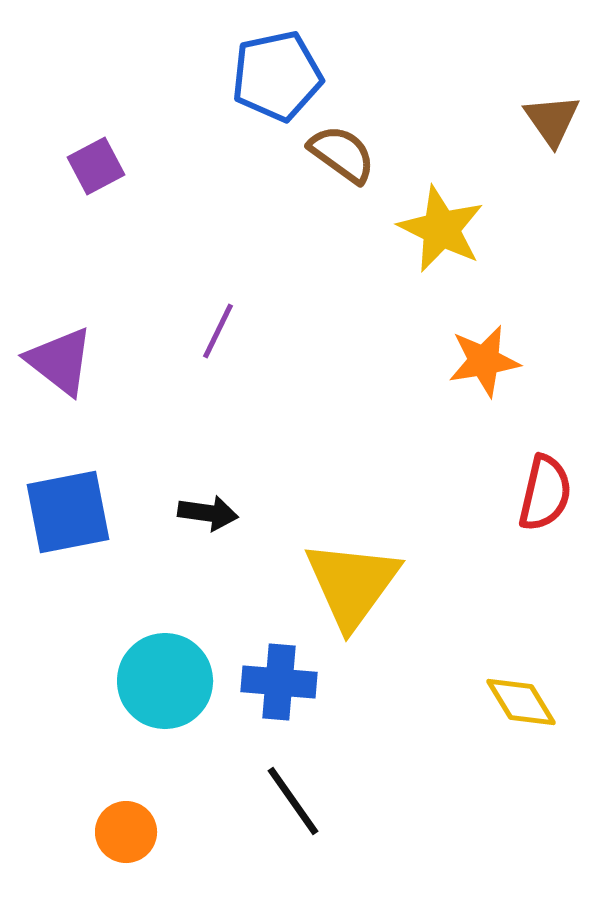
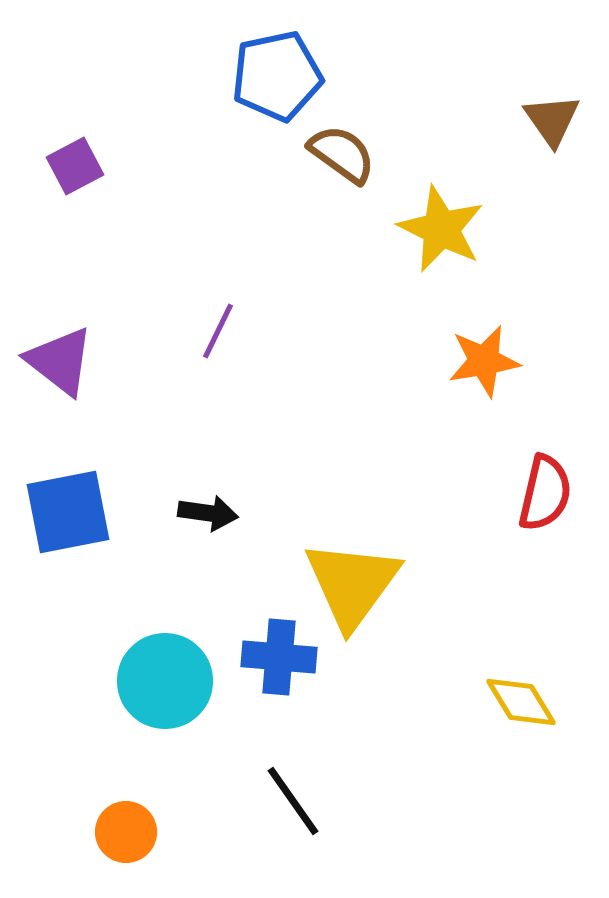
purple square: moved 21 px left
blue cross: moved 25 px up
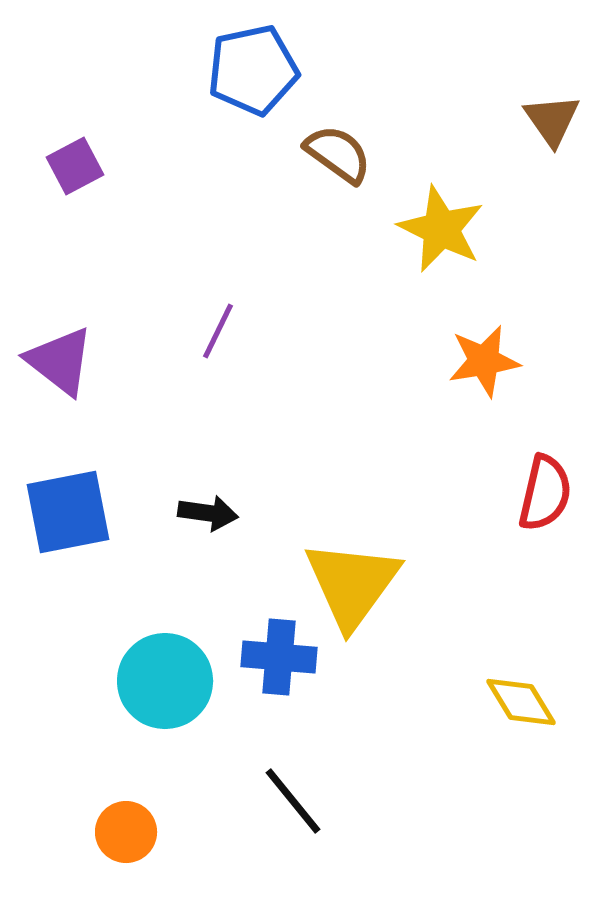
blue pentagon: moved 24 px left, 6 px up
brown semicircle: moved 4 px left
black line: rotated 4 degrees counterclockwise
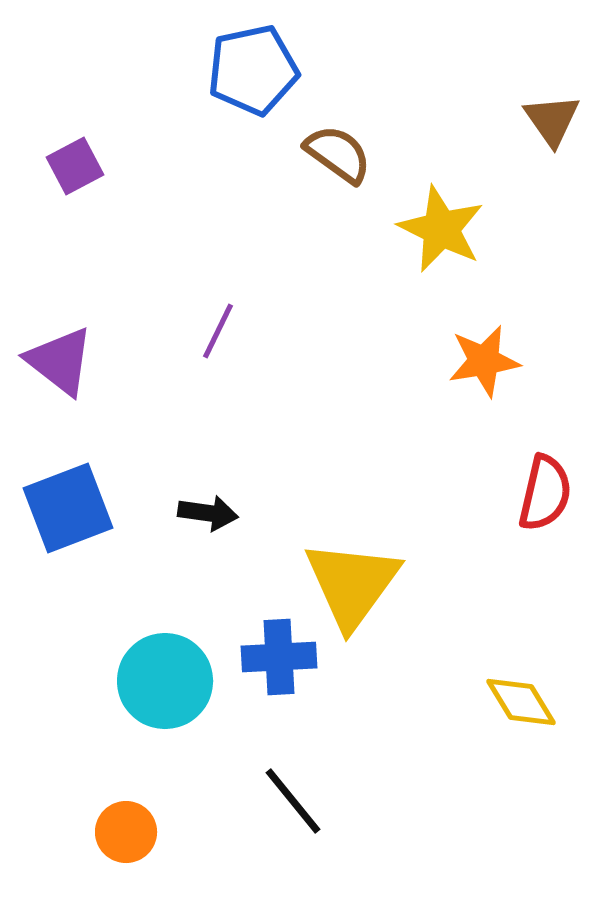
blue square: moved 4 px up; rotated 10 degrees counterclockwise
blue cross: rotated 8 degrees counterclockwise
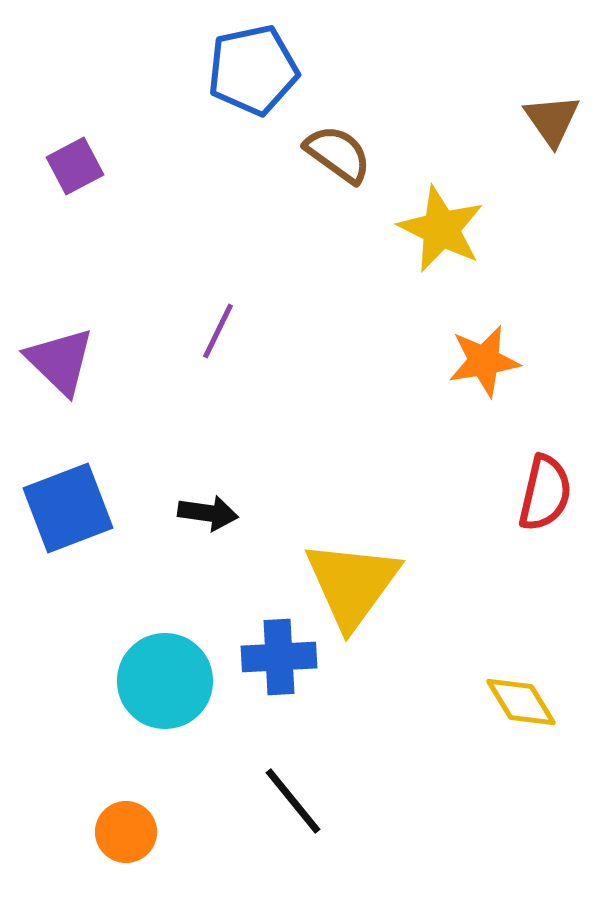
purple triangle: rotated 6 degrees clockwise
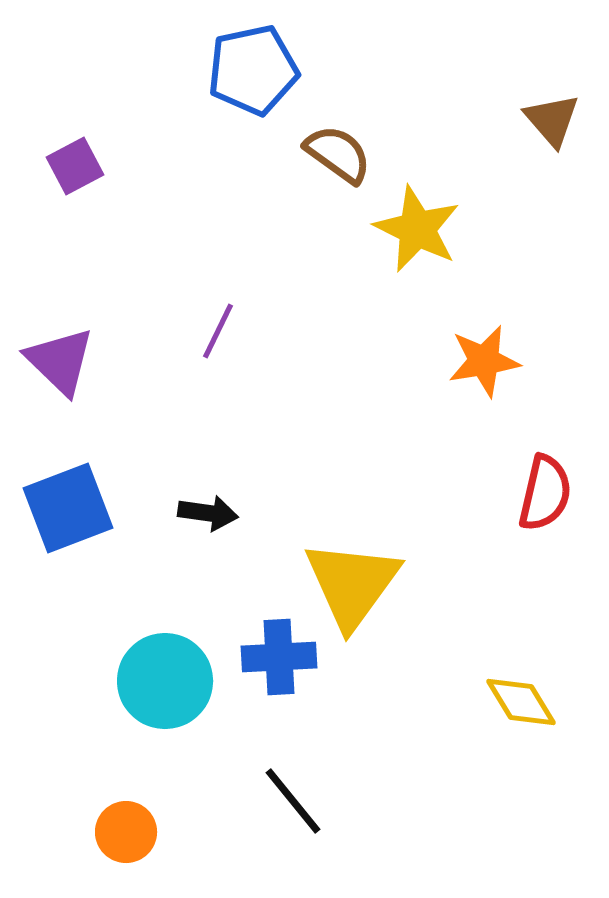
brown triangle: rotated 6 degrees counterclockwise
yellow star: moved 24 px left
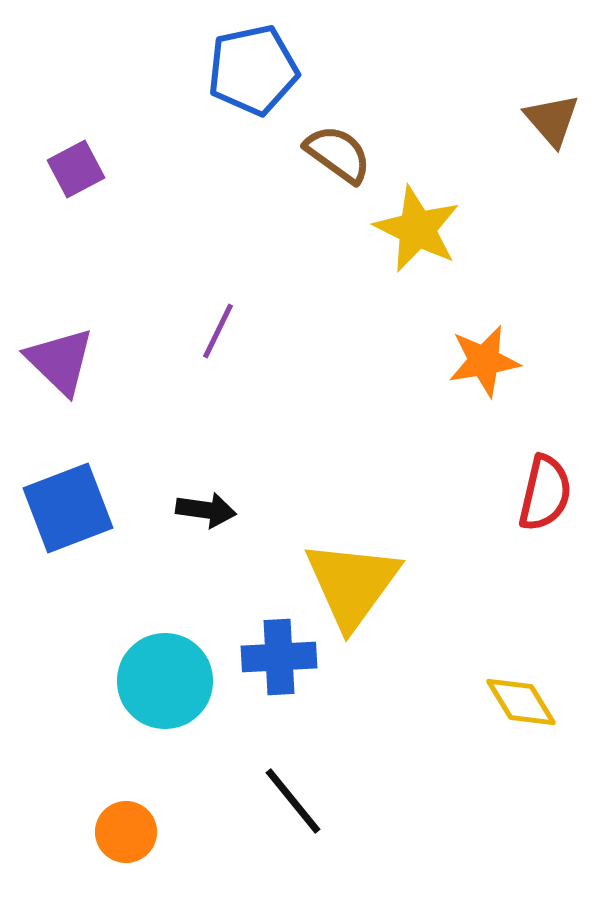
purple square: moved 1 px right, 3 px down
black arrow: moved 2 px left, 3 px up
